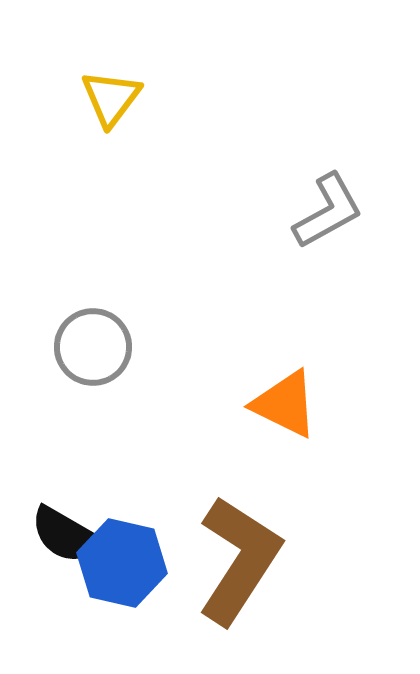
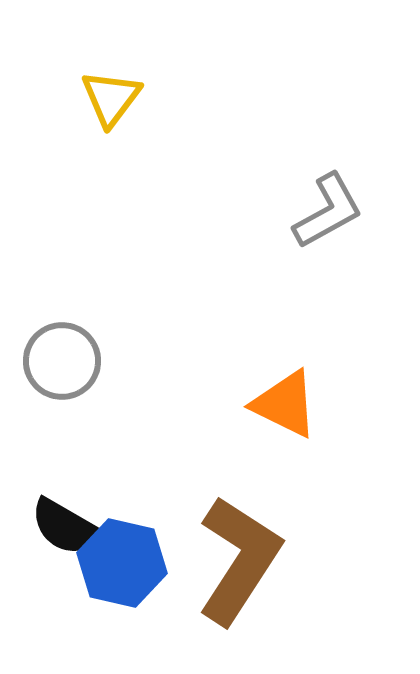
gray circle: moved 31 px left, 14 px down
black semicircle: moved 8 px up
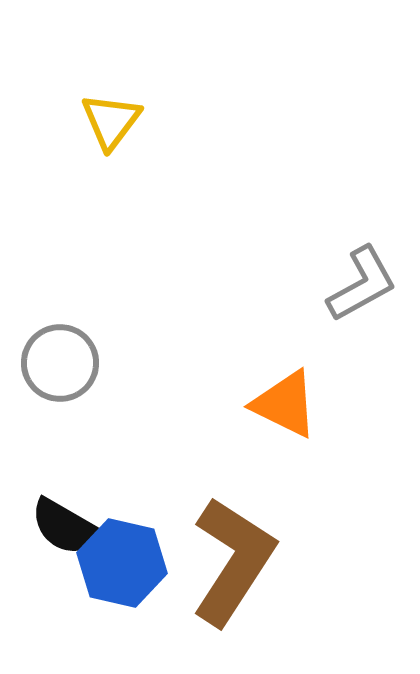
yellow triangle: moved 23 px down
gray L-shape: moved 34 px right, 73 px down
gray circle: moved 2 px left, 2 px down
brown L-shape: moved 6 px left, 1 px down
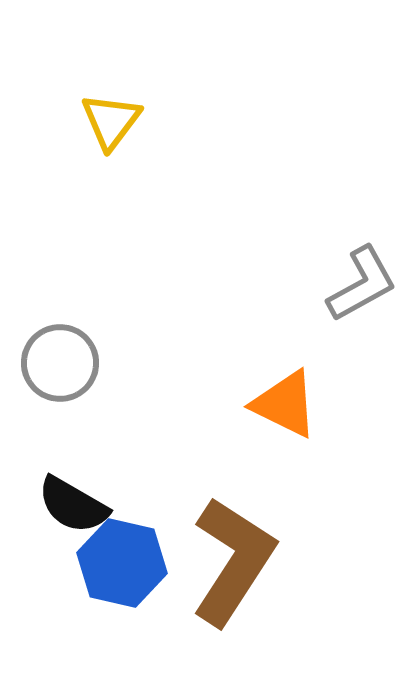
black semicircle: moved 7 px right, 22 px up
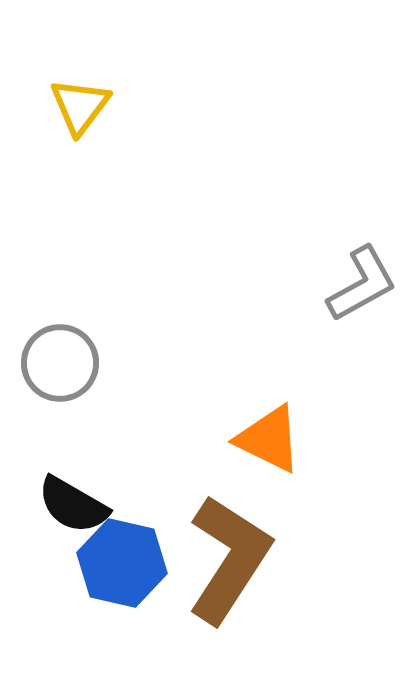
yellow triangle: moved 31 px left, 15 px up
orange triangle: moved 16 px left, 35 px down
brown L-shape: moved 4 px left, 2 px up
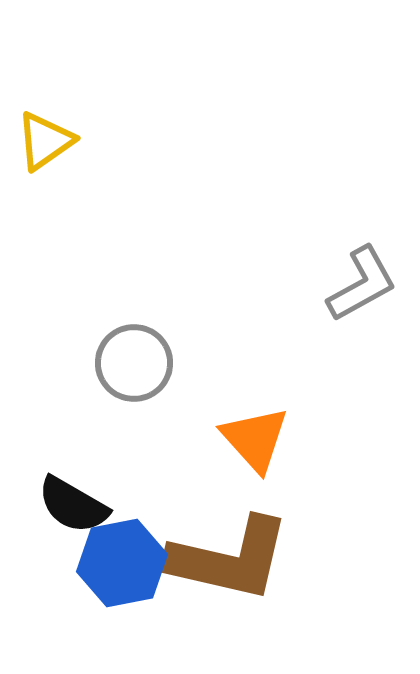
yellow triangle: moved 35 px left, 35 px down; rotated 18 degrees clockwise
gray circle: moved 74 px right
orange triangle: moved 14 px left; rotated 22 degrees clockwise
brown L-shape: rotated 70 degrees clockwise
blue hexagon: rotated 24 degrees counterclockwise
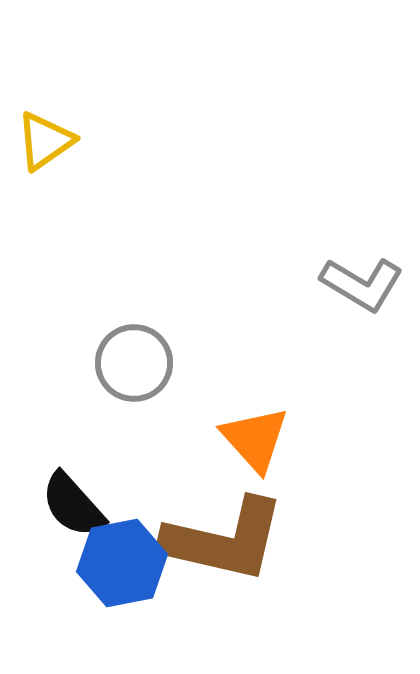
gray L-shape: rotated 60 degrees clockwise
black semicircle: rotated 18 degrees clockwise
brown L-shape: moved 5 px left, 19 px up
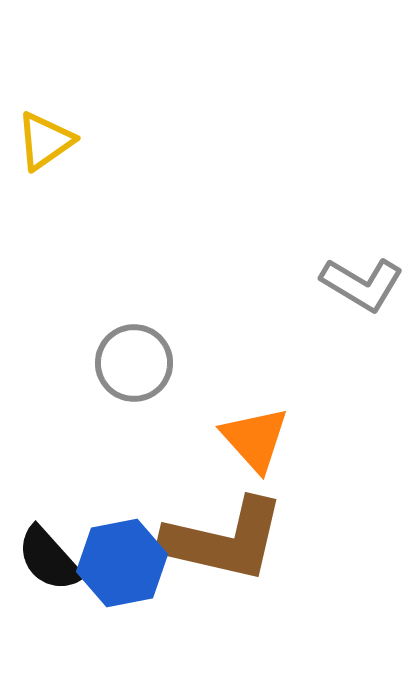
black semicircle: moved 24 px left, 54 px down
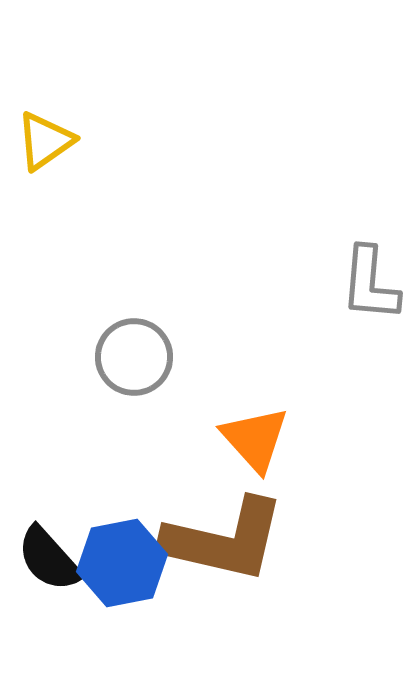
gray L-shape: moved 8 px right; rotated 64 degrees clockwise
gray circle: moved 6 px up
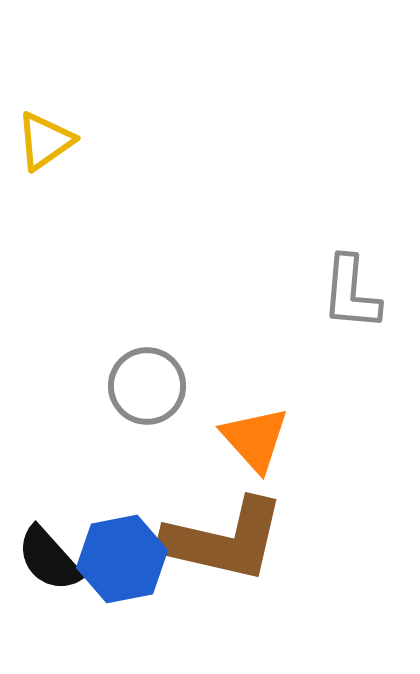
gray L-shape: moved 19 px left, 9 px down
gray circle: moved 13 px right, 29 px down
blue hexagon: moved 4 px up
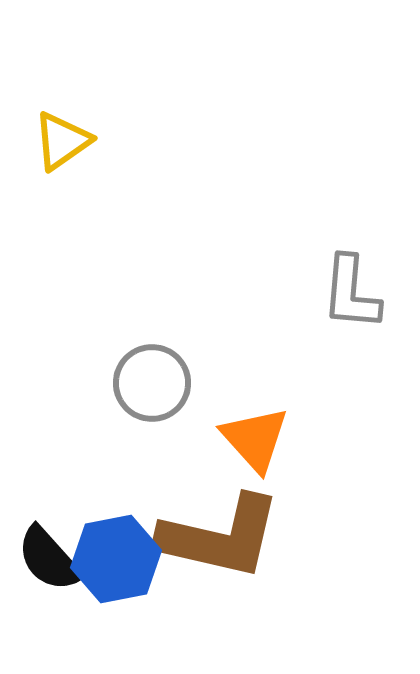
yellow triangle: moved 17 px right
gray circle: moved 5 px right, 3 px up
brown L-shape: moved 4 px left, 3 px up
blue hexagon: moved 6 px left
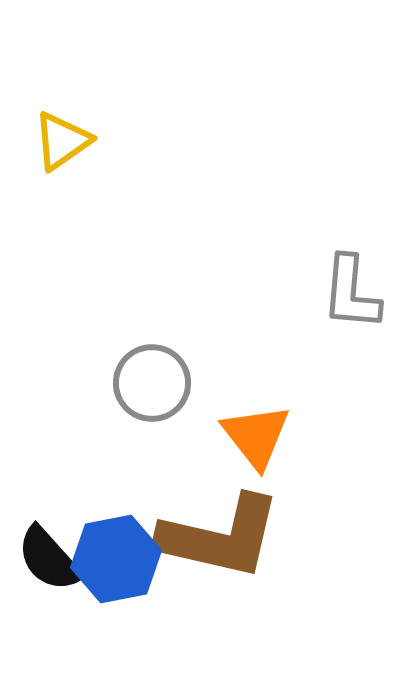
orange triangle: moved 1 px right, 3 px up; rotated 4 degrees clockwise
